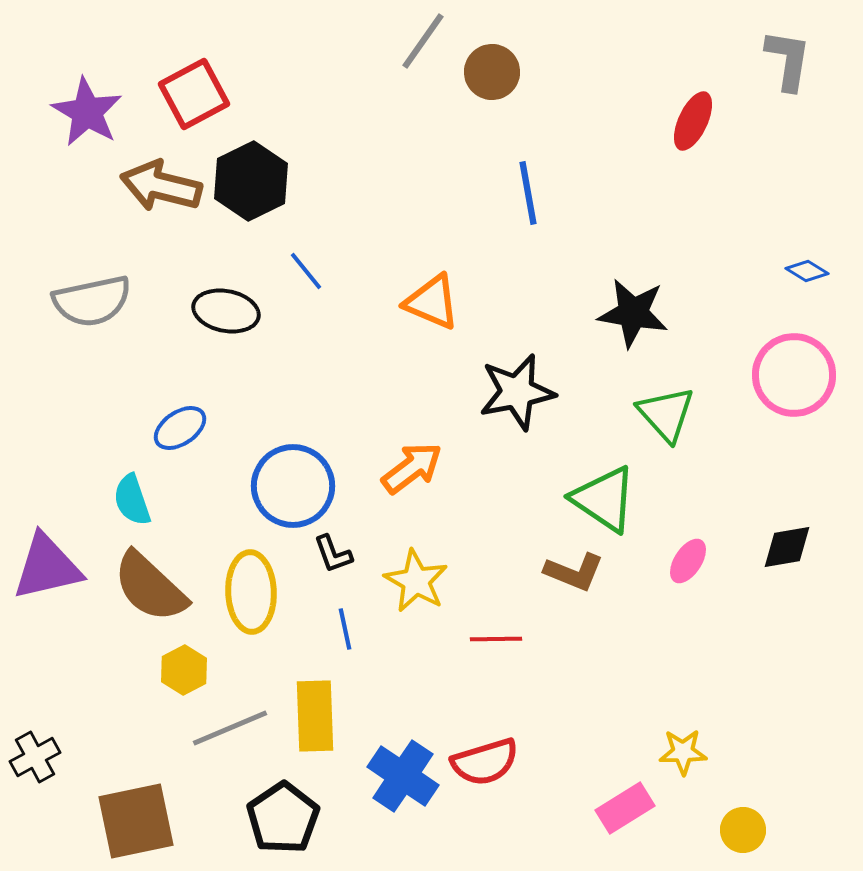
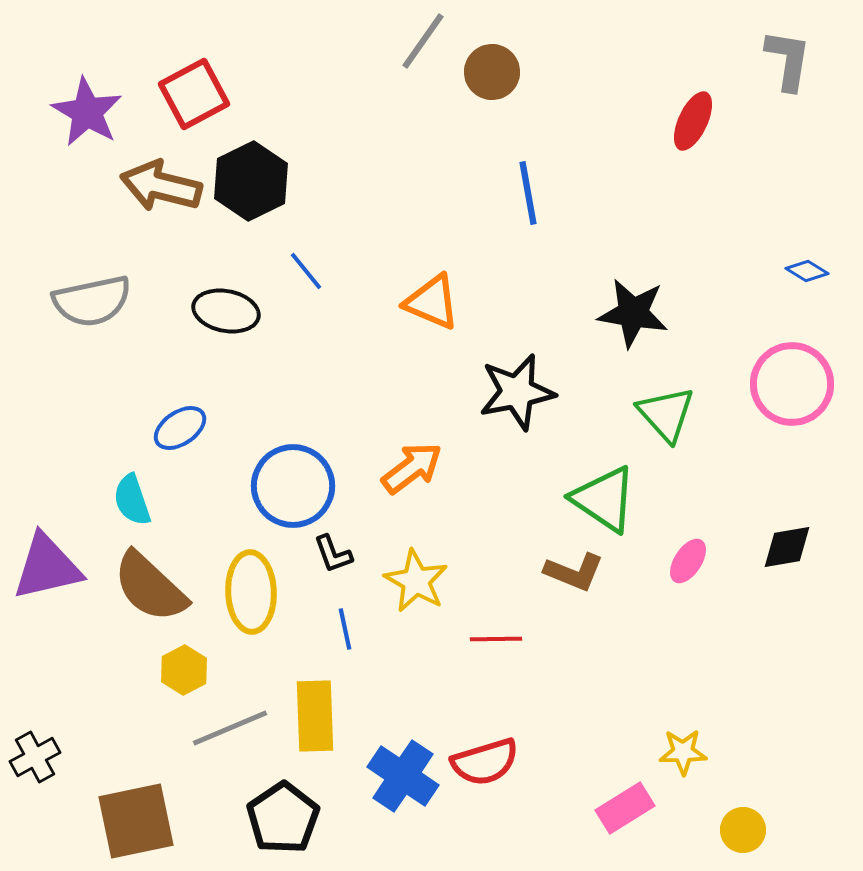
pink circle at (794, 375): moved 2 px left, 9 px down
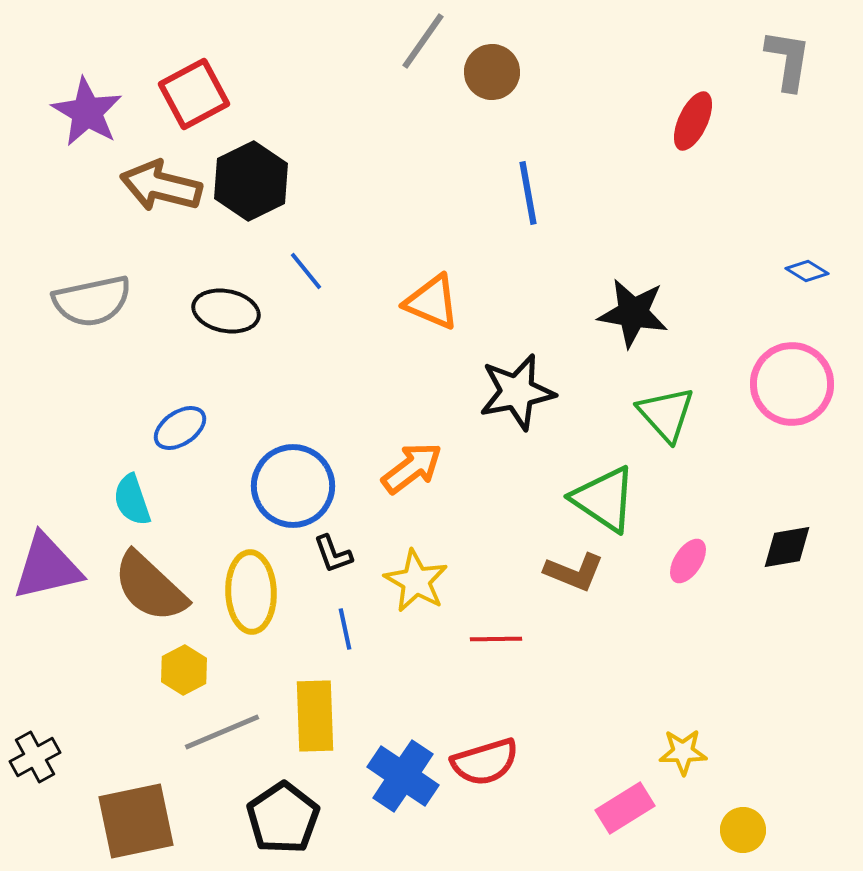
gray line at (230, 728): moved 8 px left, 4 px down
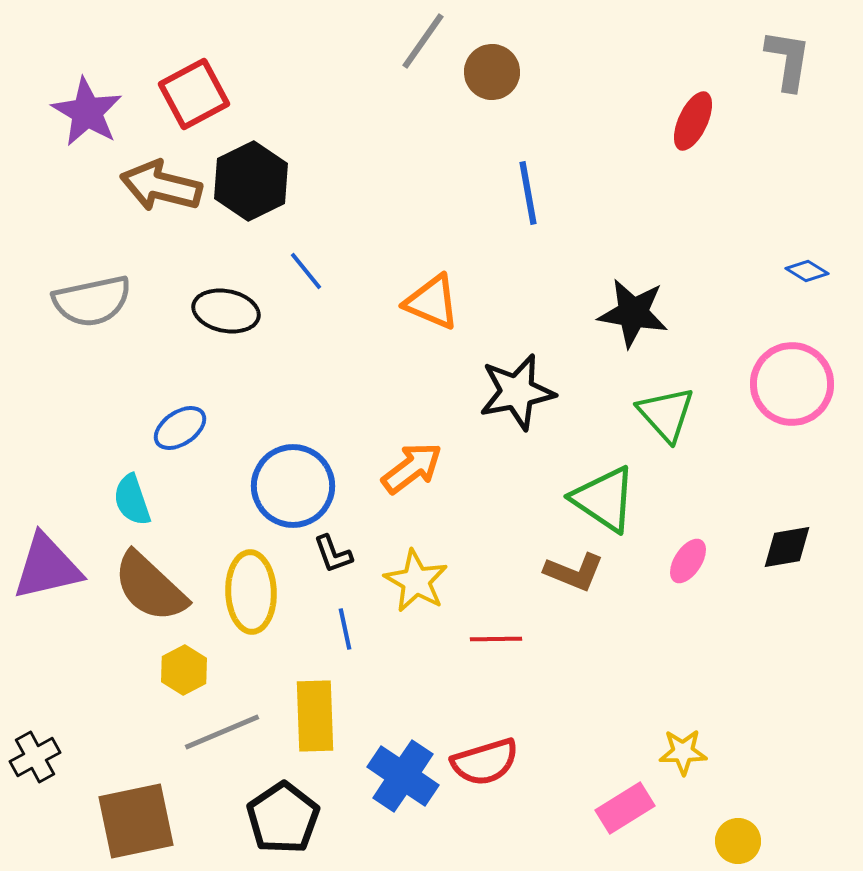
yellow circle at (743, 830): moved 5 px left, 11 px down
